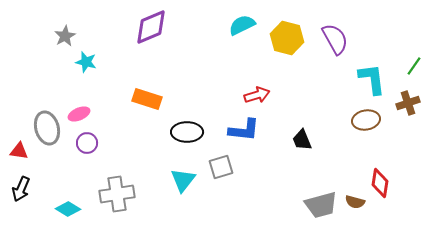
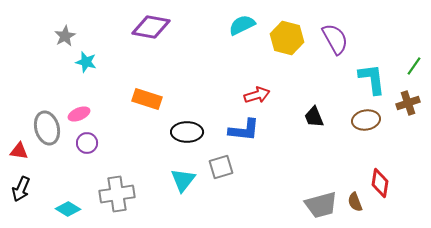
purple diamond: rotated 33 degrees clockwise
black trapezoid: moved 12 px right, 23 px up
brown semicircle: rotated 54 degrees clockwise
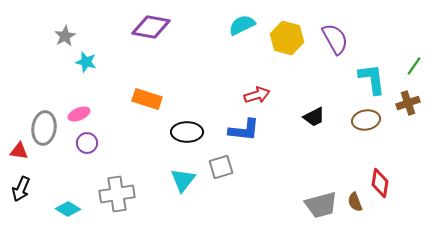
black trapezoid: rotated 95 degrees counterclockwise
gray ellipse: moved 3 px left; rotated 24 degrees clockwise
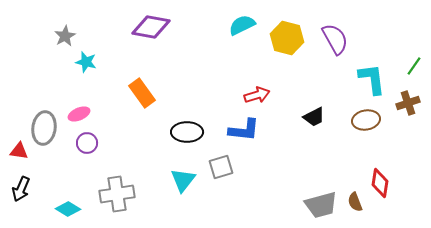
orange rectangle: moved 5 px left, 6 px up; rotated 36 degrees clockwise
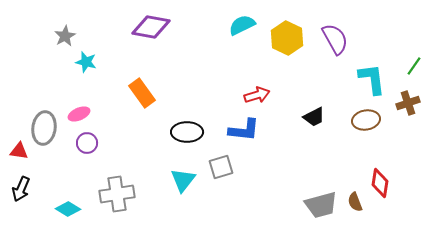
yellow hexagon: rotated 12 degrees clockwise
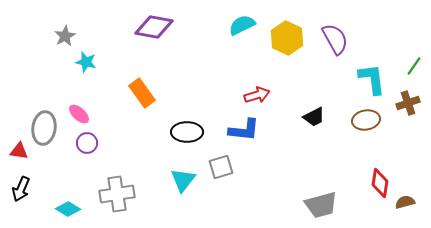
purple diamond: moved 3 px right
pink ellipse: rotated 65 degrees clockwise
brown semicircle: moved 50 px right; rotated 96 degrees clockwise
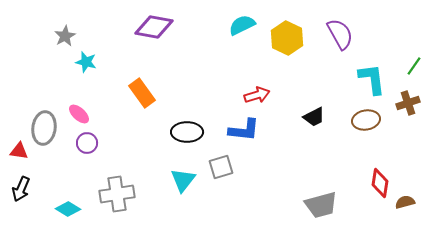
purple semicircle: moved 5 px right, 5 px up
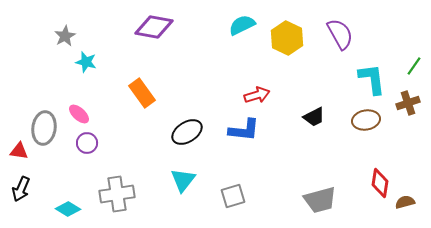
black ellipse: rotated 32 degrees counterclockwise
gray square: moved 12 px right, 29 px down
gray trapezoid: moved 1 px left, 5 px up
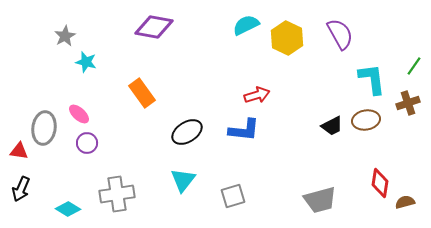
cyan semicircle: moved 4 px right
black trapezoid: moved 18 px right, 9 px down
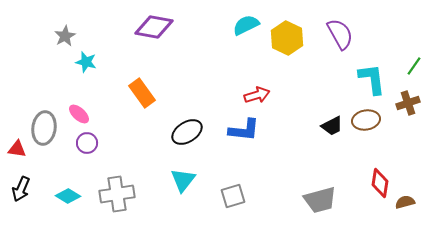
red triangle: moved 2 px left, 2 px up
cyan diamond: moved 13 px up
